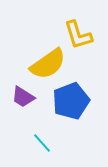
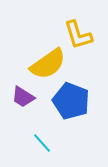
blue pentagon: rotated 30 degrees counterclockwise
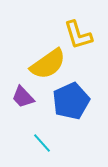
purple trapezoid: rotated 15 degrees clockwise
blue pentagon: rotated 27 degrees clockwise
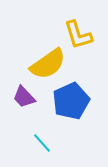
purple trapezoid: moved 1 px right
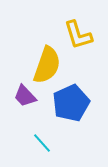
yellow semicircle: moved 1 px left, 1 px down; rotated 36 degrees counterclockwise
purple trapezoid: moved 1 px right, 1 px up
blue pentagon: moved 2 px down
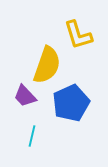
cyan line: moved 10 px left, 7 px up; rotated 55 degrees clockwise
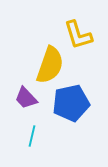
yellow semicircle: moved 3 px right
purple trapezoid: moved 1 px right, 2 px down
blue pentagon: rotated 12 degrees clockwise
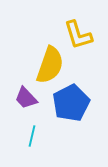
blue pentagon: rotated 15 degrees counterclockwise
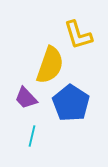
blue pentagon: rotated 12 degrees counterclockwise
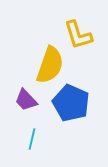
purple trapezoid: moved 2 px down
blue pentagon: rotated 9 degrees counterclockwise
cyan line: moved 3 px down
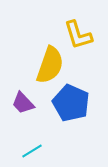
purple trapezoid: moved 3 px left, 3 px down
cyan line: moved 12 px down; rotated 45 degrees clockwise
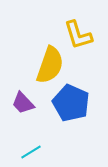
cyan line: moved 1 px left, 1 px down
